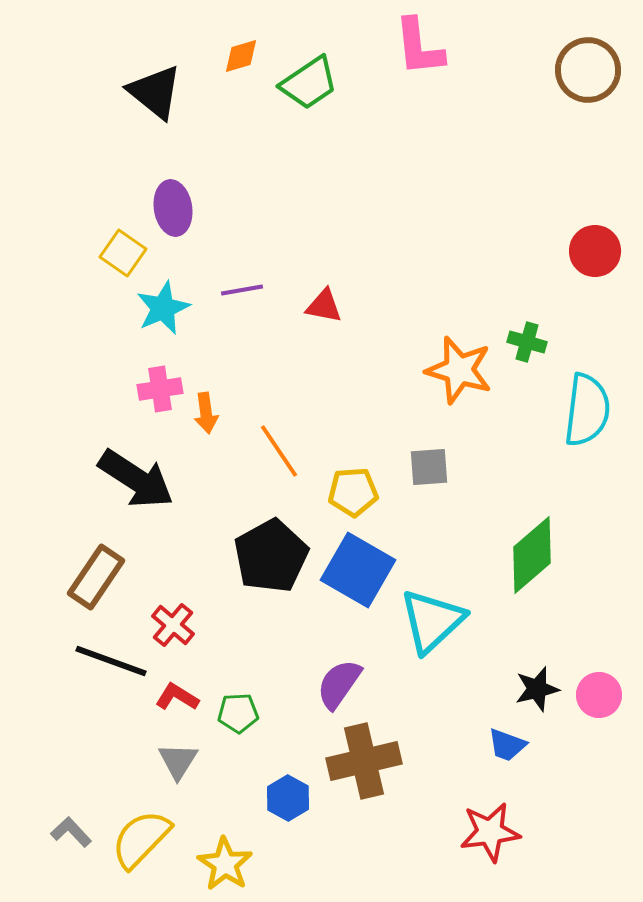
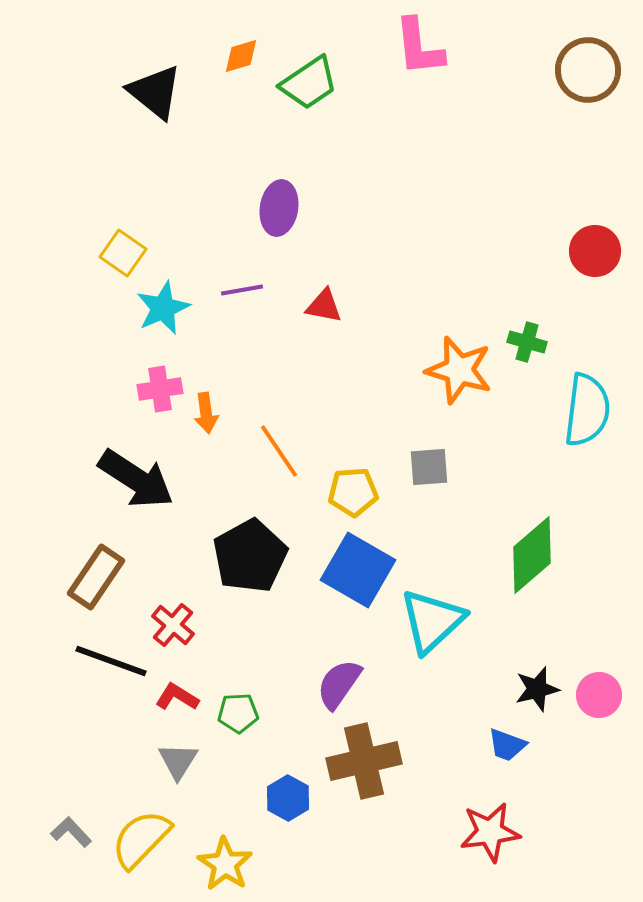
purple ellipse: moved 106 px right; rotated 18 degrees clockwise
black pentagon: moved 21 px left
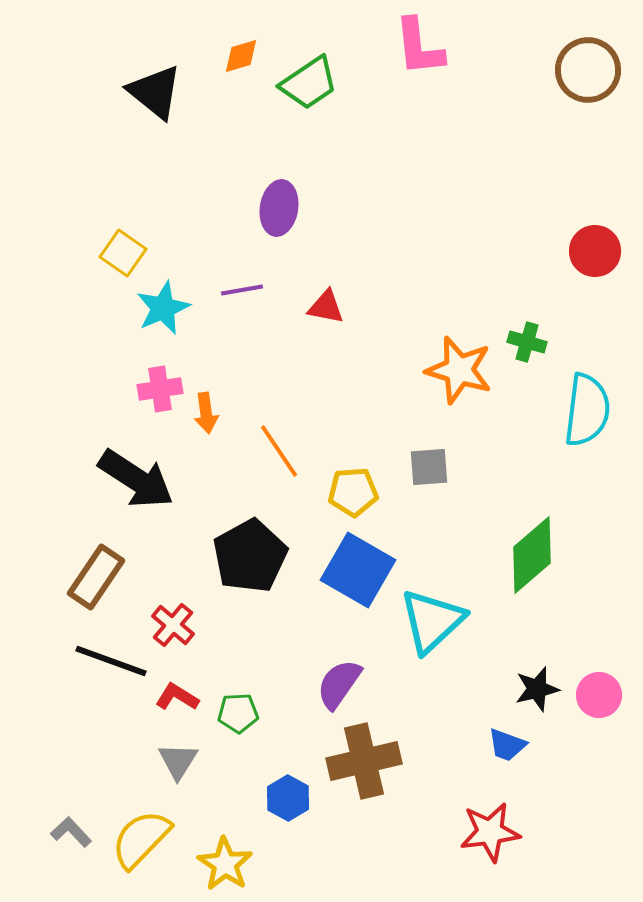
red triangle: moved 2 px right, 1 px down
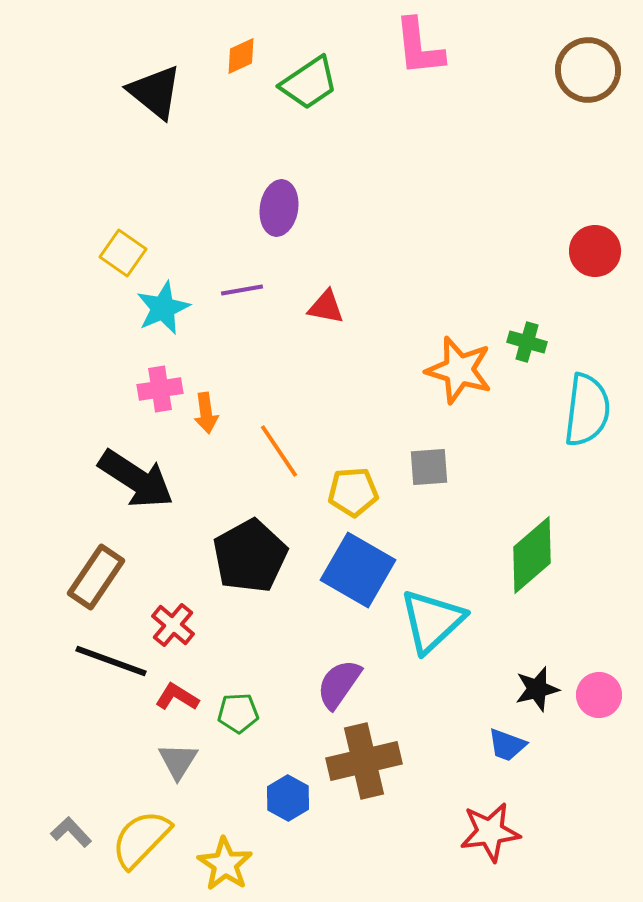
orange diamond: rotated 9 degrees counterclockwise
